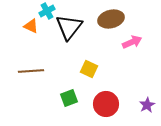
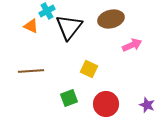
pink arrow: moved 3 px down
purple star: rotated 21 degrees counterclockwise
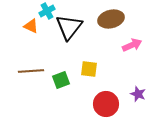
yellow square: rotated 18 degrees counterclockwise
green square: moved 8 px left, 18 px up
purple star: moved 9 px left, 11 px up
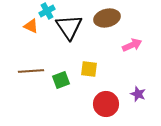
brown ellipse: moved 4 px left, 1 px up
black triangle: rotated 12 degrees counterclockwise
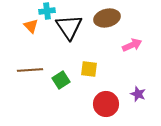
cyan cross: rotated 21 degrees clockwise
orange triangle: rotated 21 degrees clockwise
brown line: moved 1 px left, 1 px up
green square: rotated 12 degrees counterclockwise
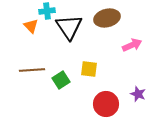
brown line: moved 2 px right
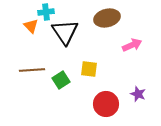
cyan cross: moved 1 px left, 1 px down
black triangle: moved 4 px left, 5 px down
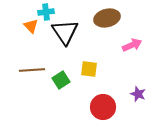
red circle: moved 3 px left, 3 px down
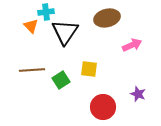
black triangle: rotated 8 degrees clockwise
